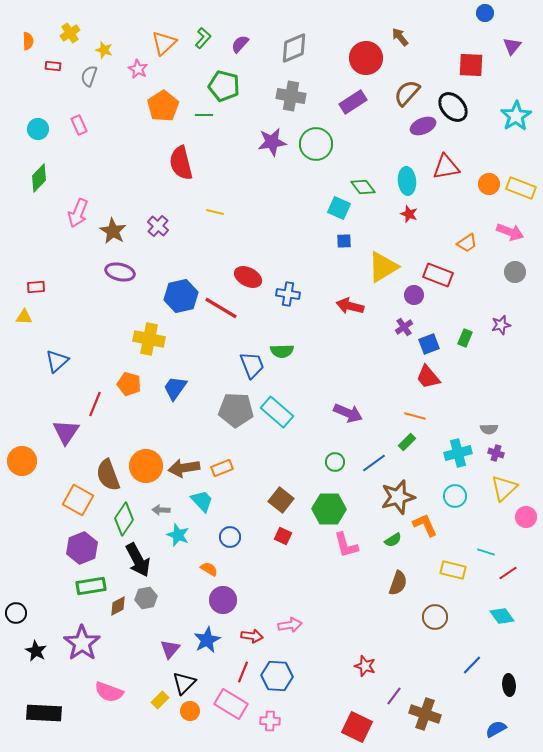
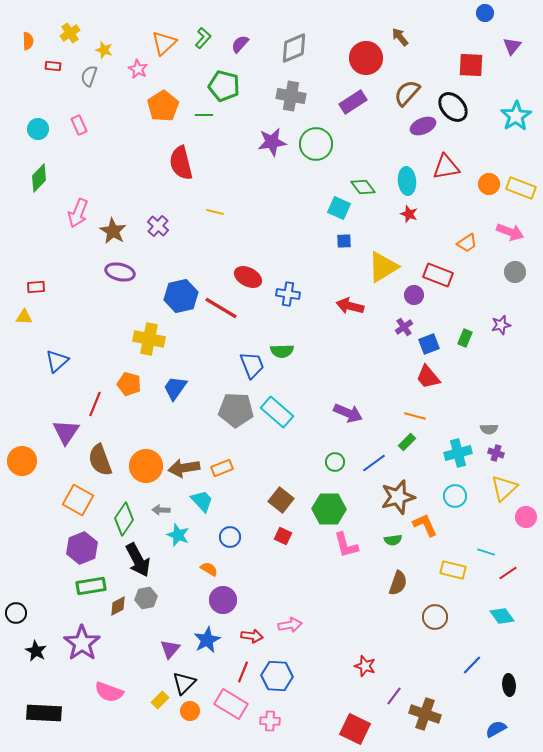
brown semicircle at (108, 475): moved 8 px left, 15 px up
green semicircle at (393, 540): rotated 24 degrees clockwise
red square at (357, 727): moved 2 px left, 2 px down
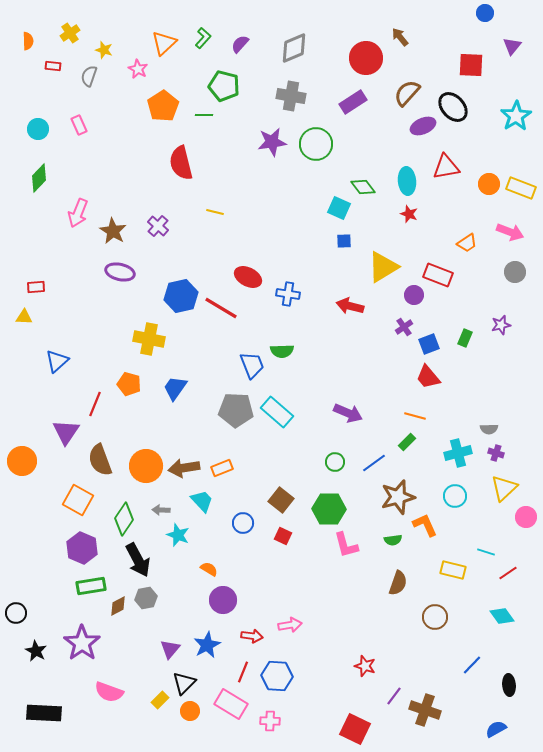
blue circle at (230, 537): moved 13 px right, 14 px up
purple hexagon at (82, 548): rotated 16 degrees counterclockwise
blue star at (207, 640): moved 5 px down
brown cross at (425, 714): moved 4 px up
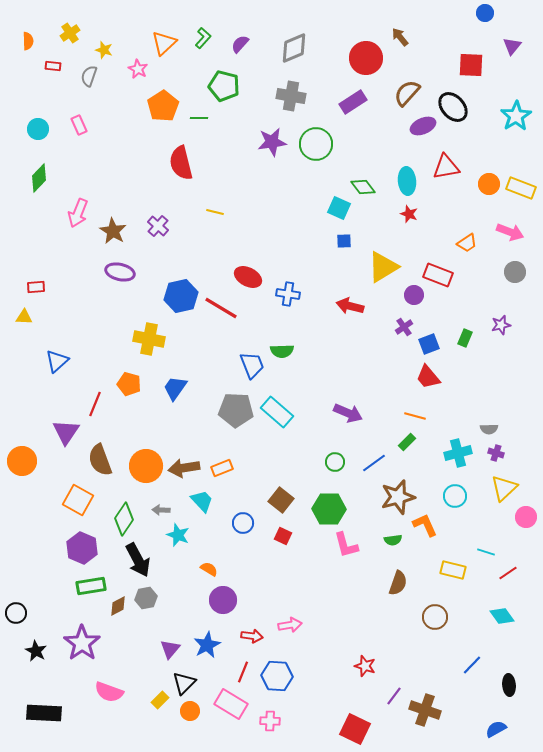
green line at (204, 115): moved 5 px left, 3 px down
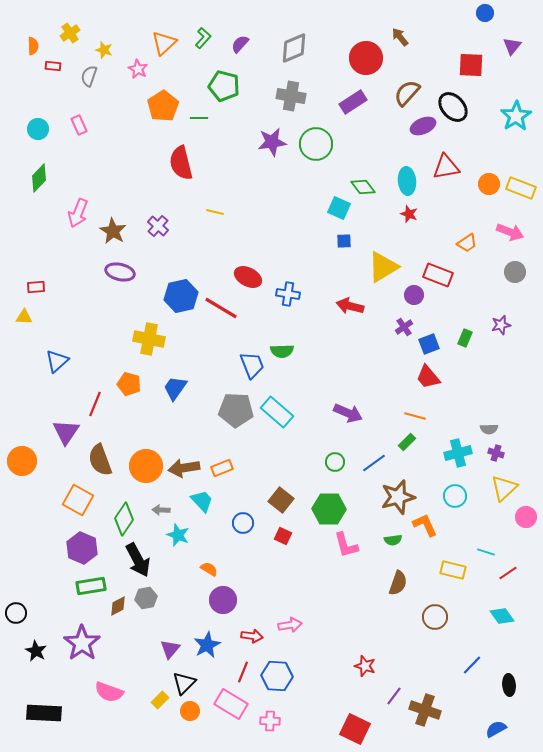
orange semicircle at (28, 41): moved 5 px right, 5 px down
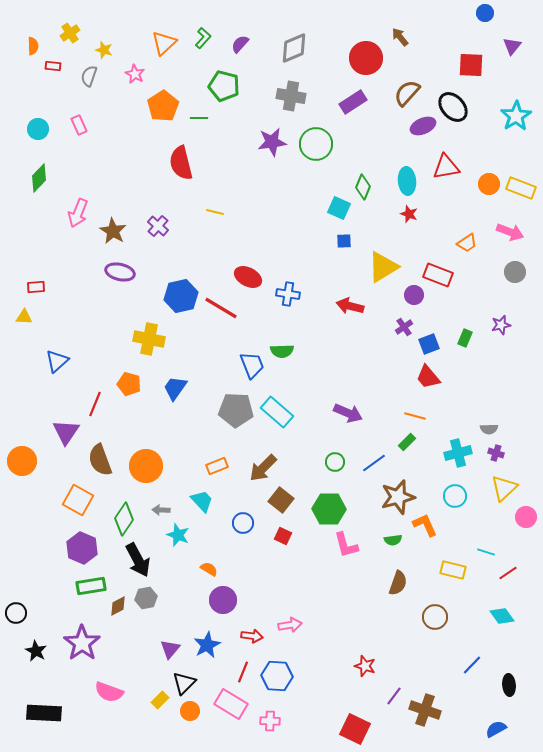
pink star at (138, 69): moved 3 px left, 5 px down
green diamond at (363, 187): rotated 60 degrees clockwise
brown arrow at (184, 468): moved 79 px right; rotated 36 degrees counterclockwise
orange rectangle at (222, 468): moved 5 px left, 2 px up
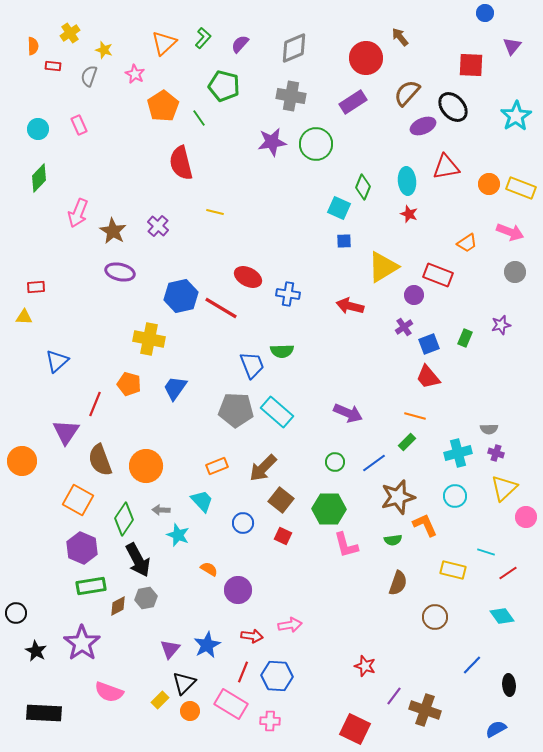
green line at (199, 118): rotated 54 degrees clockwise
purple circle at (223, 600): moved 15 px right, 10 px up
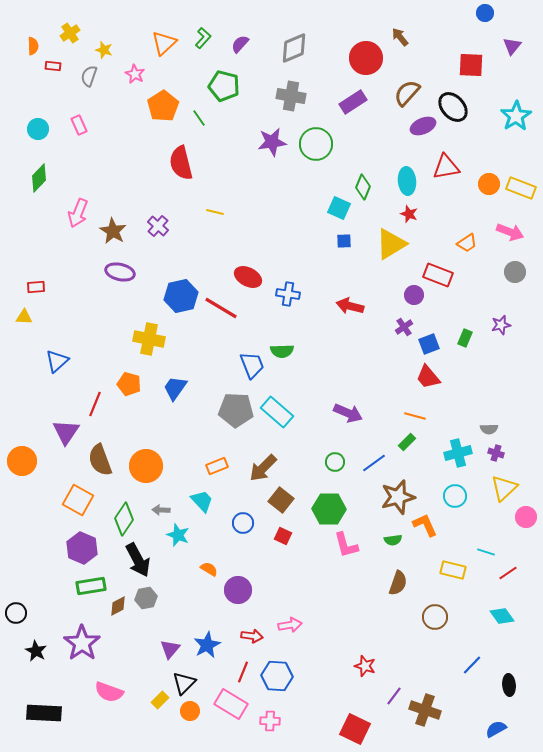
yellow triangle at (383, 267): moved 8 px right, 23 px up
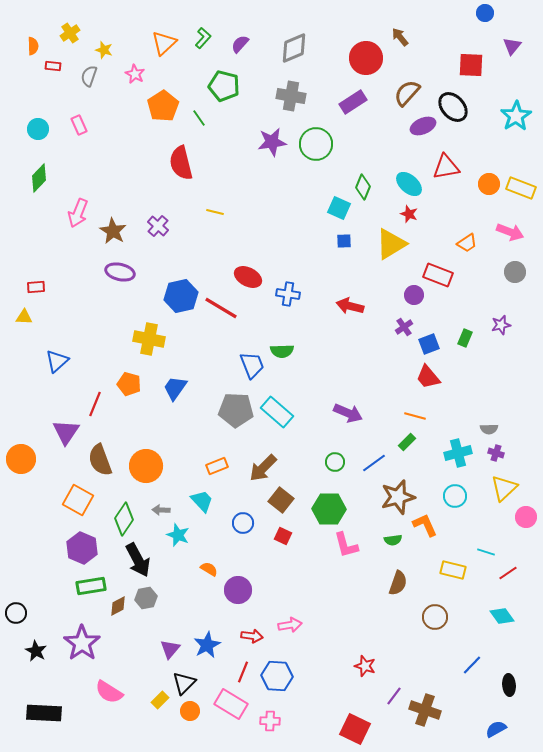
cyan ellipse at (407, 181): moved 2 px right, 3 px down; rotated 44 degrees counterclockwise
orange circle at (22, 461): moved 1 px left, 2 px up
pink semicircle at (109, 692): rotated 12 degrees clockwise
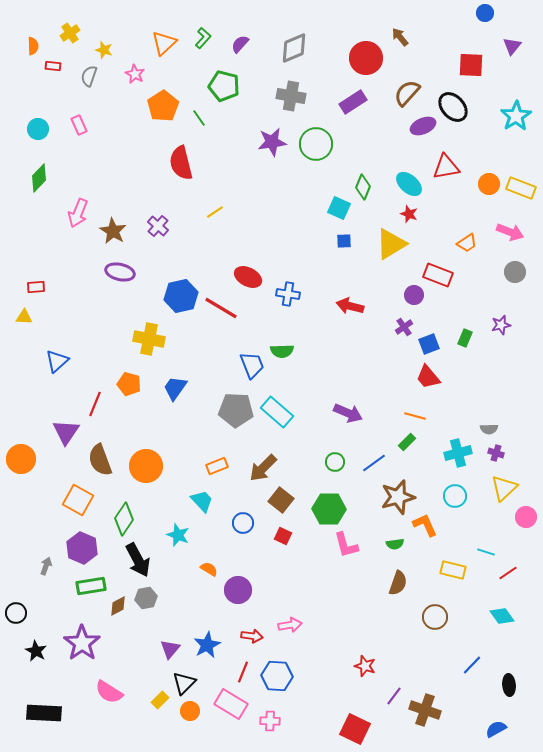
yellow line at (215, 212): rotated 48 degrees counterclockwise
gray arrow at (161, 510): moved 115 px left, 56 px down; rotated 108 degrees clockwise
green semicircle at (393, 540): moved 2 px right, 4 px down
